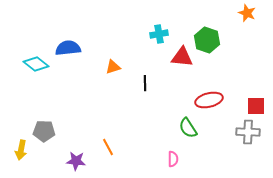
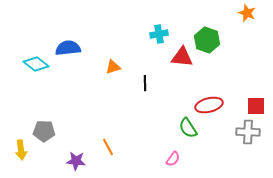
red ellipse: moved 5 px down
yellow arrow: rotated 18 degrees counterclockwise
pink semicircle: rotated 35 degrees clockwise
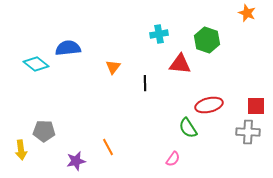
red triangle: moved 2 px left, 7 px down
orange triangle: rotated 35 degrees counterclockwise
purple star: rotated 18 degrees counterclockwise
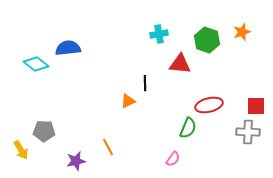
orange star: moved 5 px left, 19 px down; rotated 30 degrees clockwise
orange triangle: moved 15 px right, 34 px down; rotated 28 degrees clockwise
green semicircle: rotated 125 degrees counterclockwise
yellow arrow: rotated 24 degrees counterclockwise
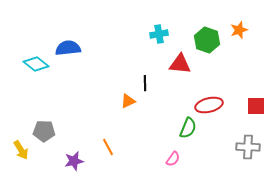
orange star: moved 3 px left, 2 px up
gray cross: moved 15 px down
purple star: moved 2 px left
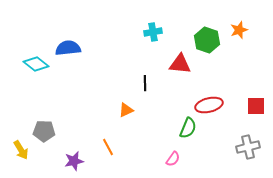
cyan cross: moved 6 px left, 2 px up
orange triangle: moved 2 px left, 9 px down
gray cross: rotated 15 degrees counterclockwise
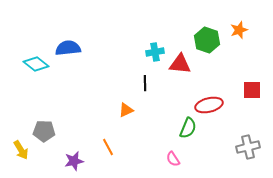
cyan cross: moved 2 px right, 20 px down
red square: moved 4 px left, 16 px up
pink semicircle: rotated 112 degrees clockwise
